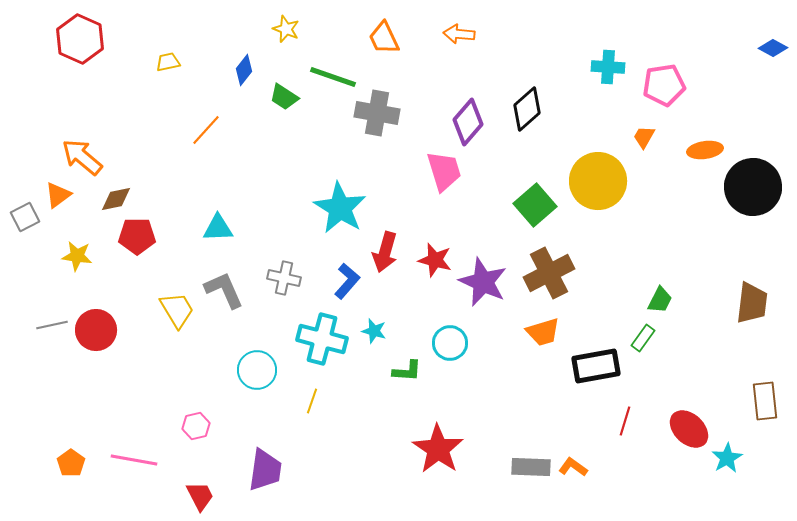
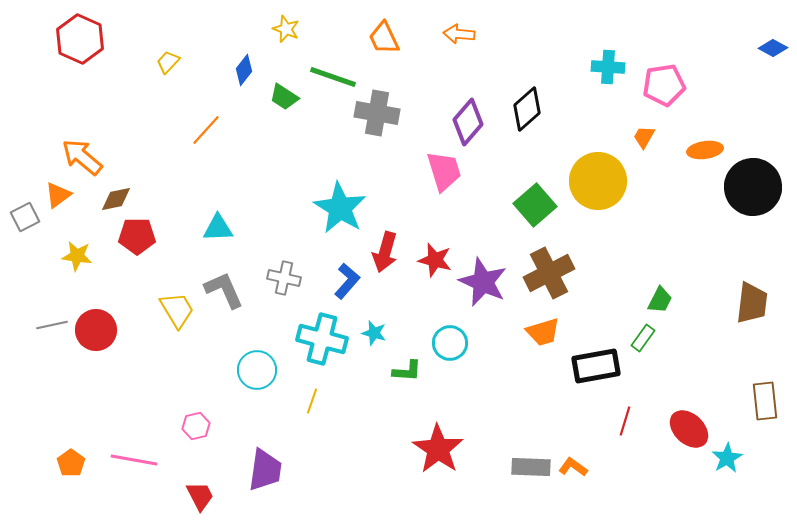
yellow trapezoid at (168, 62): rotated 35 degrees counterclockwise
cyan star at (374, 331): moved 2 px down
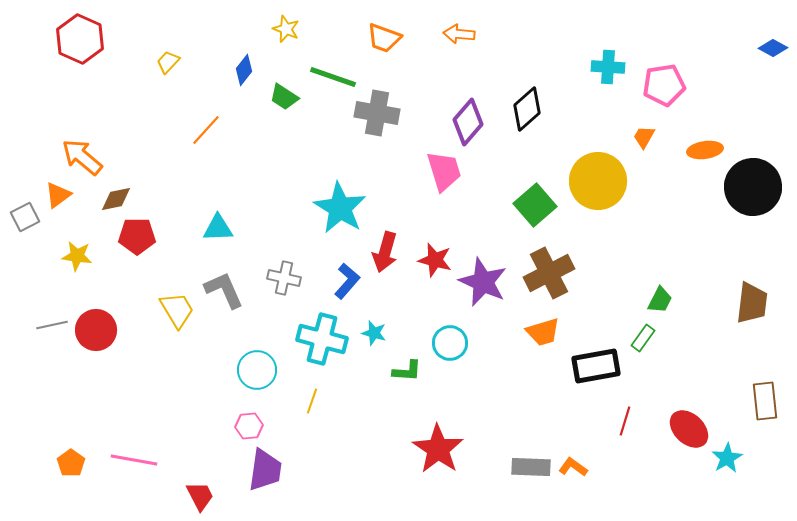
orange trapezoid at (384, 38): rotated 45 degrees counterclockwise
pink hexagon at (196, 426): moved 53 px right; rotated 8 degrees clockwise
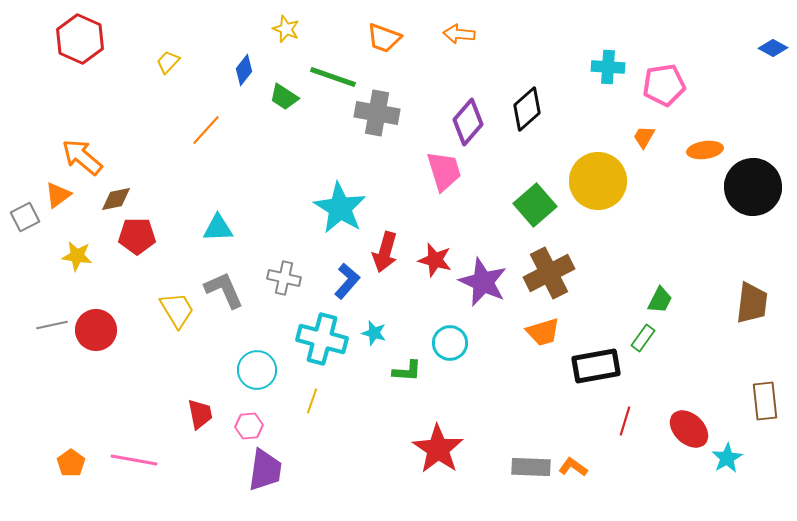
red trapezoid at (200, 496): moved 82 px up; rotated 16 degrees clockwise
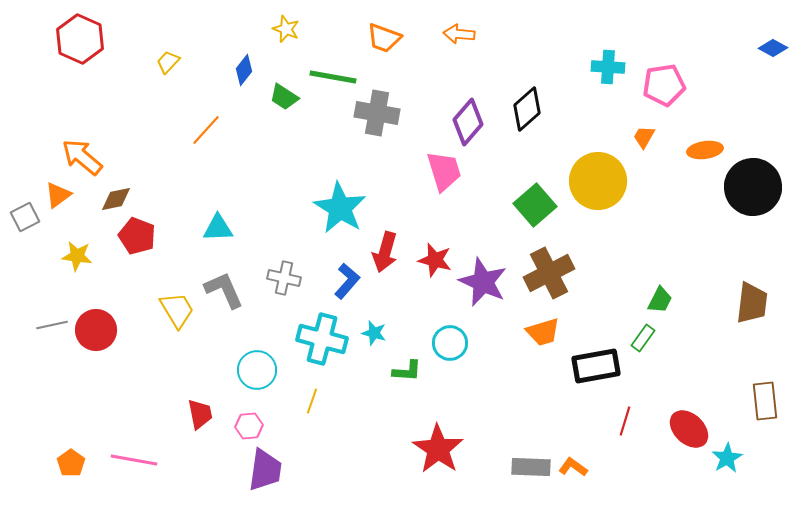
green line at (333, 77): rotated 9 degrees counterclockwise
red pentagon at (137, 236): rotated 21 degrees clockwise
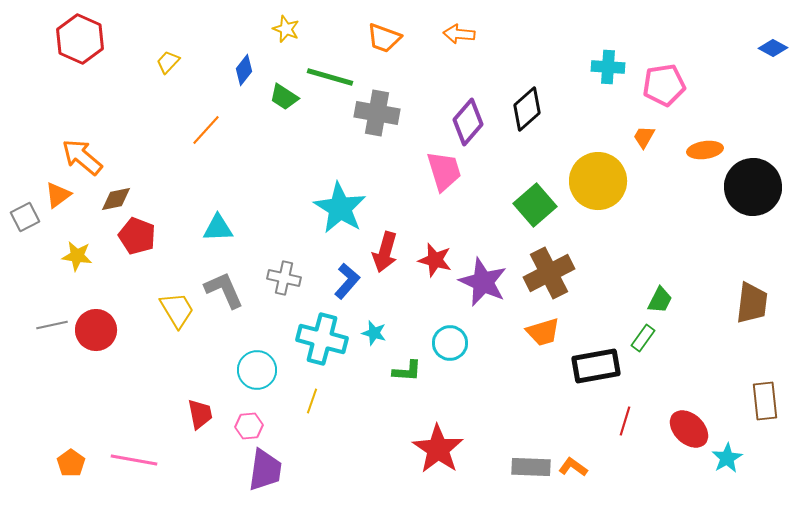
green line at (333, 77): moved 3 px left; rotated 6 degrees clockwise
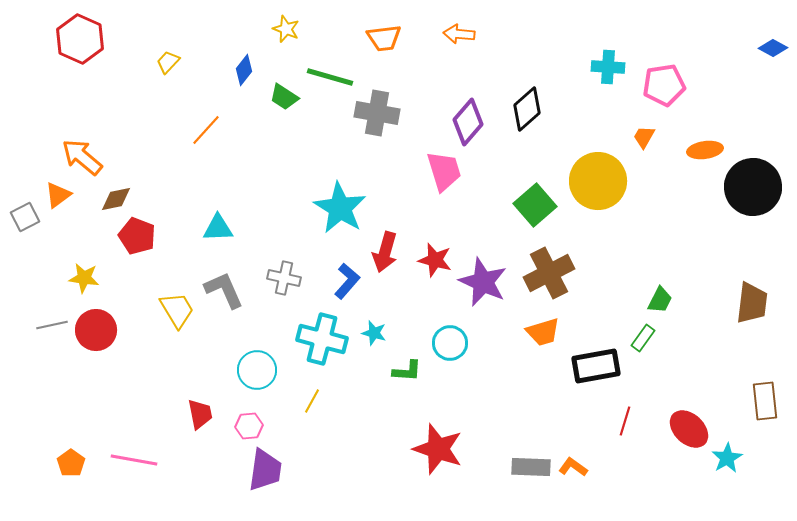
orange trapezoid at (384, 38): rotated 27 degrees counterclockwise
yellow star at (77, 256): moved 7 px right, 22 px down
yellow line at (312, 401): rotated 10 degrees clockwise
red star at (438, 449): rotated 15 degrees counterclockwise
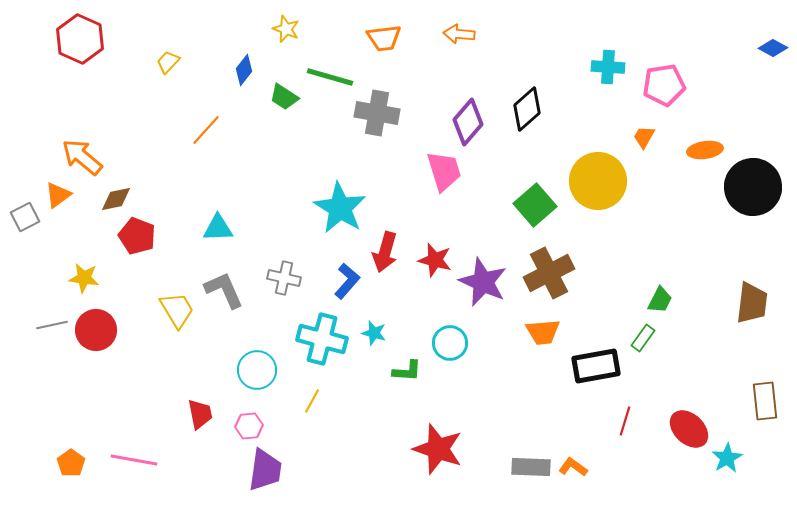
orange trapezoid at (543, 332): rotated 12 degrees clockwise
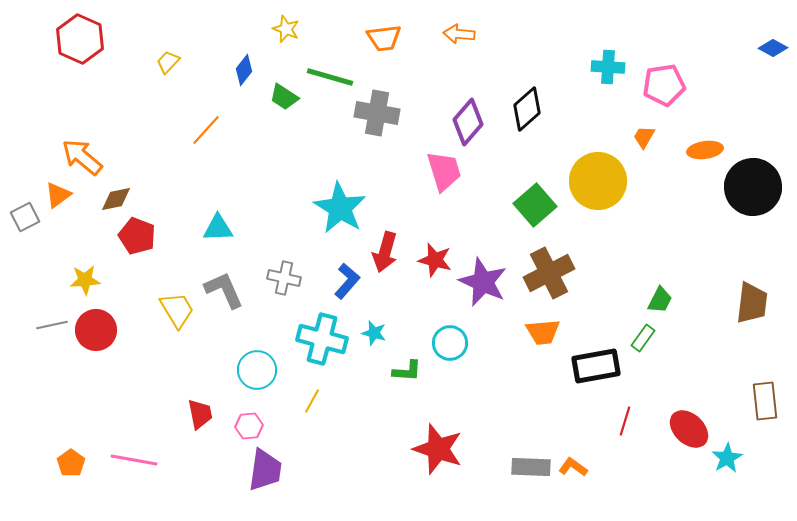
yellow star at (84, 278): moved 1 px right, 2 px down; rotated 12 degrees counterclockwise
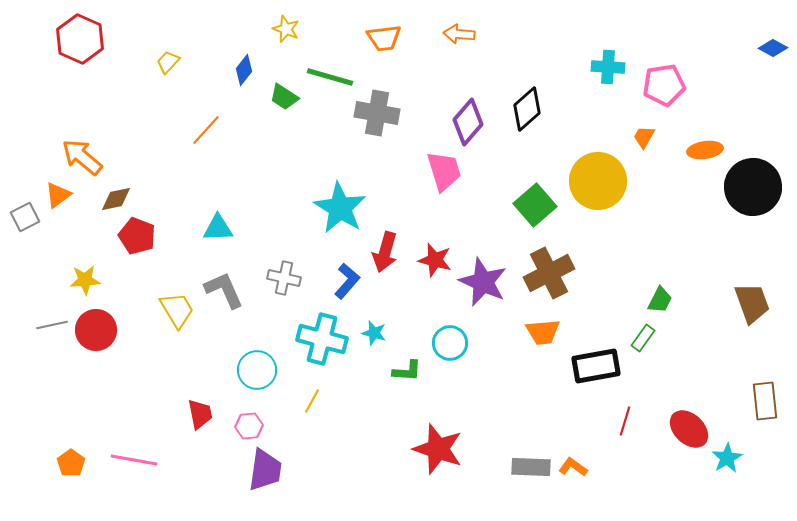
brown trapezoid at (752, 303): rotated 27 degrees counterclockwise
